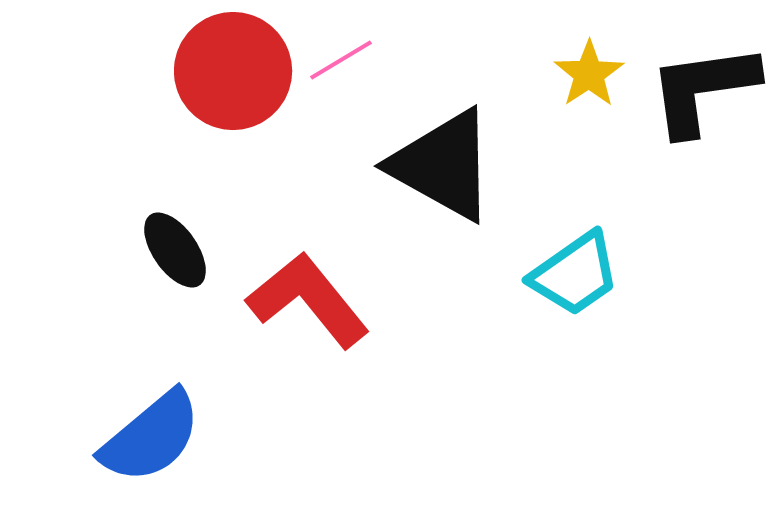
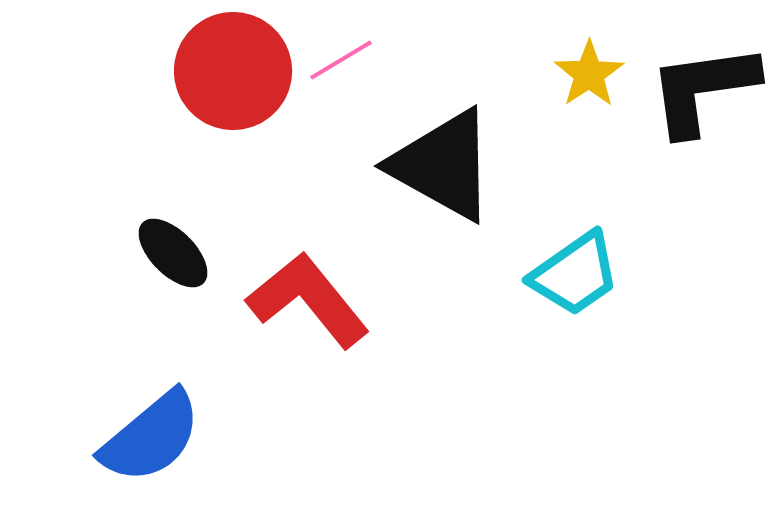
black ellipse: moved 2 px left, 3 px down; rotated 10 degrees counterclockwise
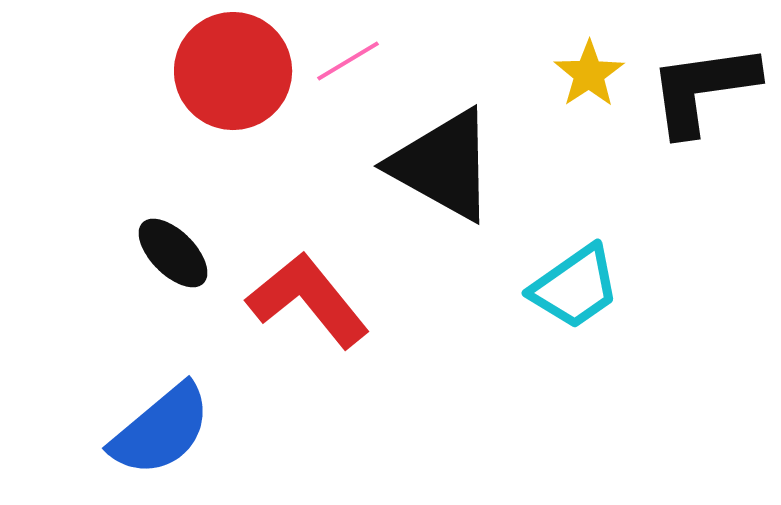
pink line: moved 7 px right, 1 px down
cyan trapezoid: moved 13 px down
blue semicircle: moved 10 px right, 7 px up
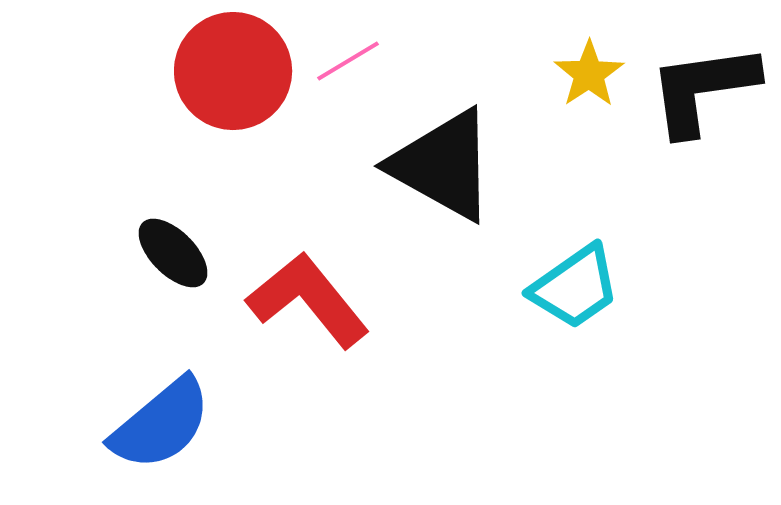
blue semicircle: moved 6 px up
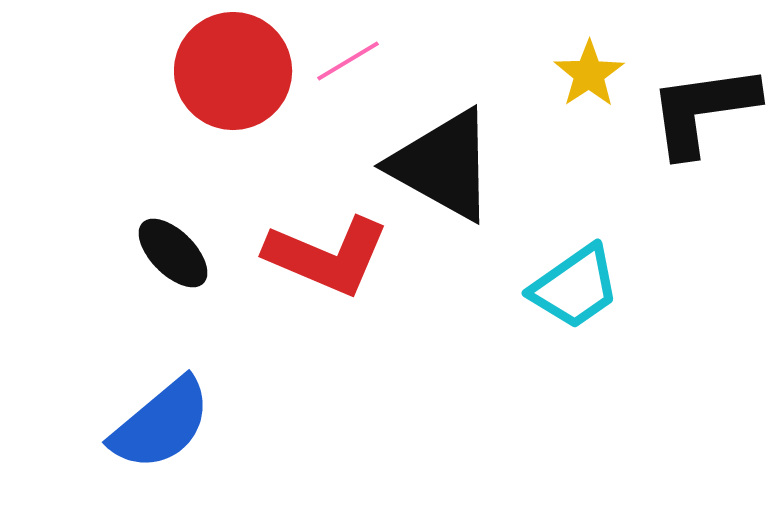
black L-shape: moved 21 px down
red L-shape: moved 19 px right, 44 px up; rotated 152 degrees clockwise
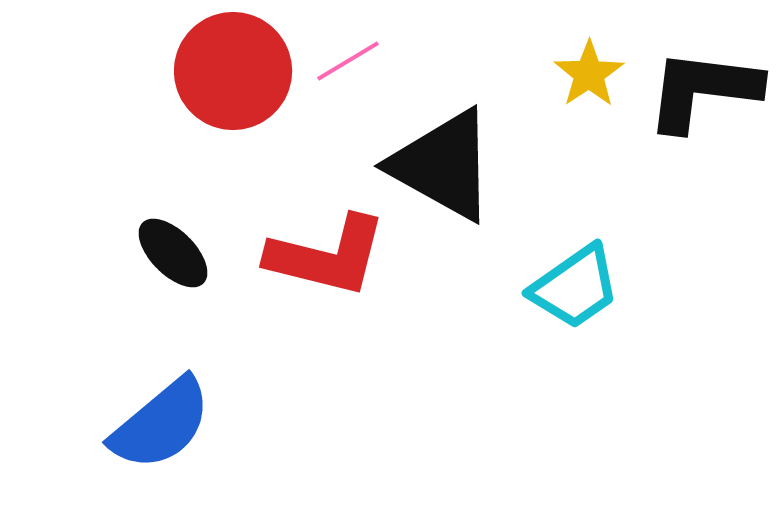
black L-shape: moved 20 px up; rotated 15 degrees clockwise
red L-shape: rotated 9 degrees counterclockwise
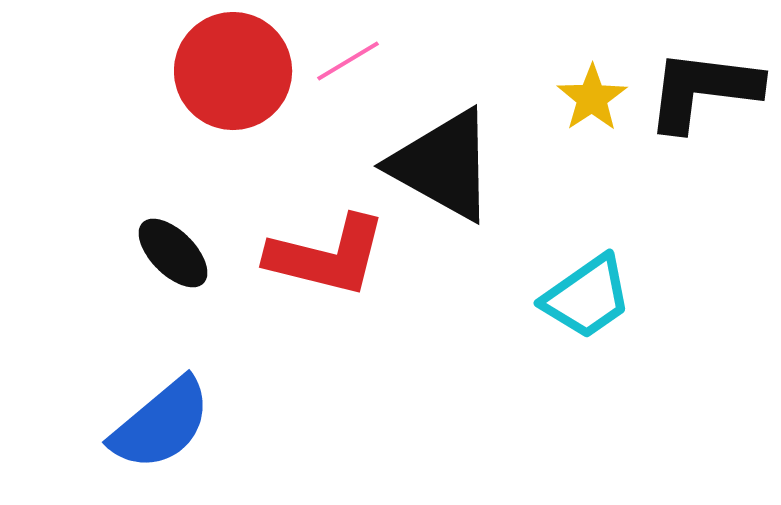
yellow star: moved 3 px right, 24 px down
cyan trapezoid: moved 12 px right, 10 px down
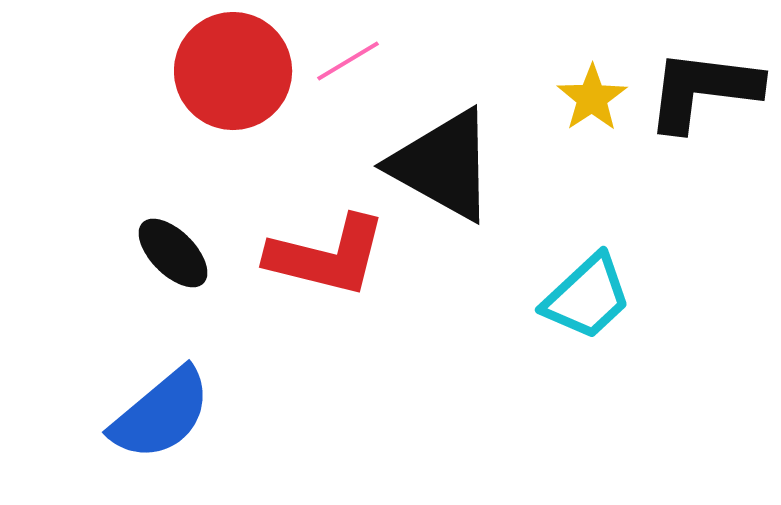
cyan trapezoid: rotated 8 degrees counterclockwise
blue semicircle: moved 10 px up
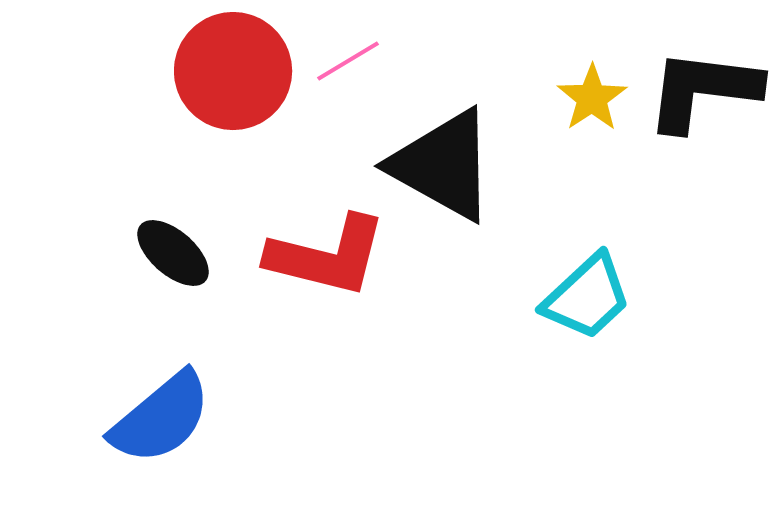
black ellipse: rotated 4 degrees counterclockwise
blue semicircle: moved 4 px down
